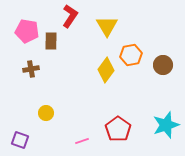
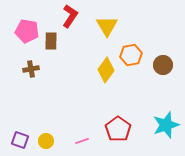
yellow circle: moved 28 px down
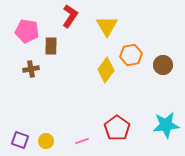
brown rectangle: moved 5 px down
cyan star: rotated 12 degrees clockwise
red pentagon: moved 1 px left, 1 px up
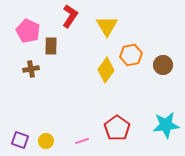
pink pentagon: moved 1 px right; rotated 15 degrees clockwise
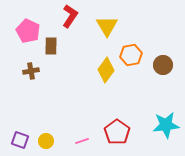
brown cross: moved 2 px down
red pentagon: moved 4 px down
